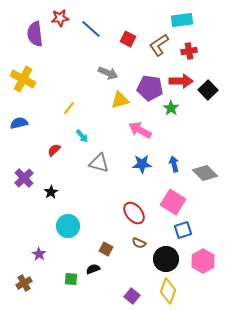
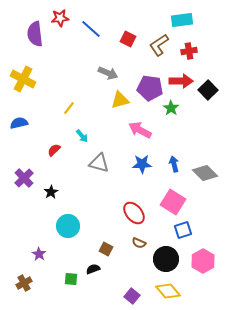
yellow diamond: rotated 60 degrees counterclockwise
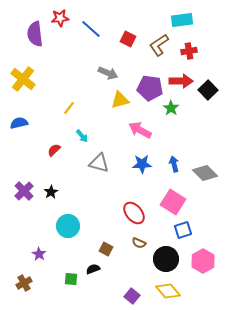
yellow cross: rotated 10 degrees clockwise
purple cross: moved 13 px down
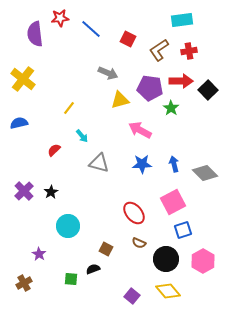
brown L-shape: moved 5 px down
pink square: rotated 30 degrees clockwise
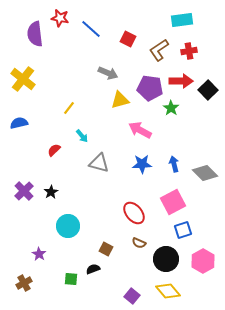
red star: rotated 18 degrees clockwise
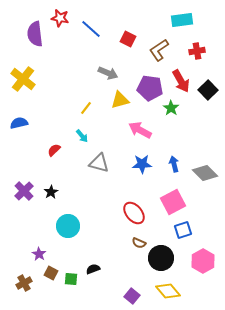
red cross: moved 8 px right
red arrow: rotated 60 degrees clockwise
yellow line: moved 17 px right
brown square: moved 55 px left, 24 px down
black circle: moved 5 px left, 1 px up
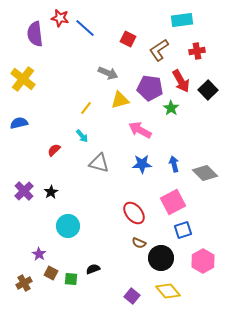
blue line: moved 6 px left, 1 px up
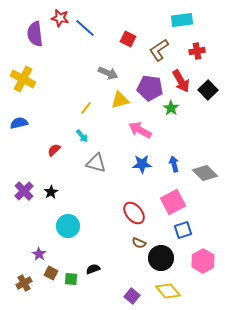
yellow cross: rotated 10 degrees counterclockwise
gray triangle: moved 3 px left
